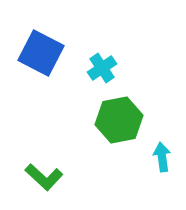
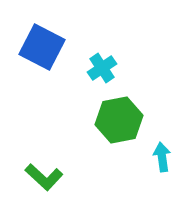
blue square: moved 1 px right, 6 px up
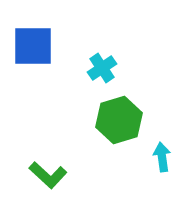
blue square: moved 9 px left, 1 px up; rotated 27 degrees counterclockwise
green hexagon: rotated 6 degrees counterclockwise
green L-shape: moved 4 px right, 2 px up
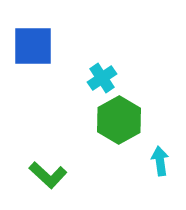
cyan cross: moved 10 px down
green hexagon: rotated 12 degrees counterclockwise
cyan arrow: moved 2 px left, 4 px down
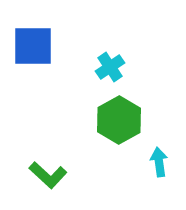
cyan cross: moved 8 px right, 11 px up
cyan arrow: moved 1 px left, 1 px down
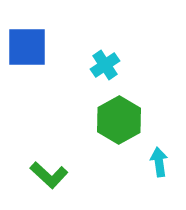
blue square: moved 6 px left, 1 px down
cyan cross: moved 5 px left, 2 px up
green L-shape: moved 1 px right
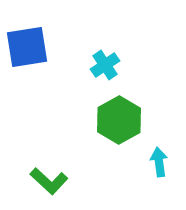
blue square: rotated 9 degrees counterclockwise
green L-shape: moved 6 px down
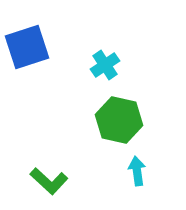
blue square: rotated 9 degrees counterclockwise
green hexagon: rotated 18 degrees counterclockwise
cyan arrow: moved 22 px left, 9 px down
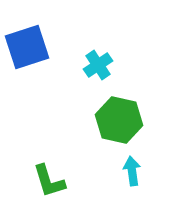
cyan cross: moved 7 px left
cyan arrow: moved 5 px left
green L-shape: rotated 30 degrees clockwise
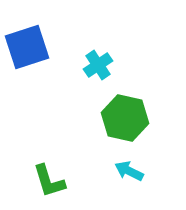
green hexagon: moved 6 px right, 2 px up
cyan arrow: moved 3 px left; rotated 56 degrees counterclockwise
